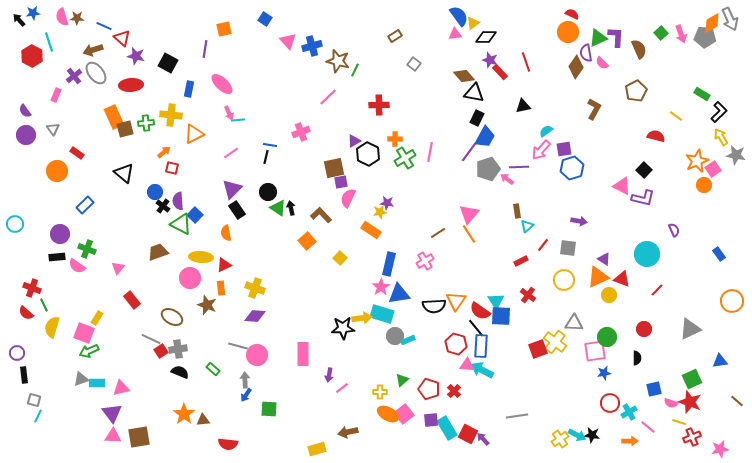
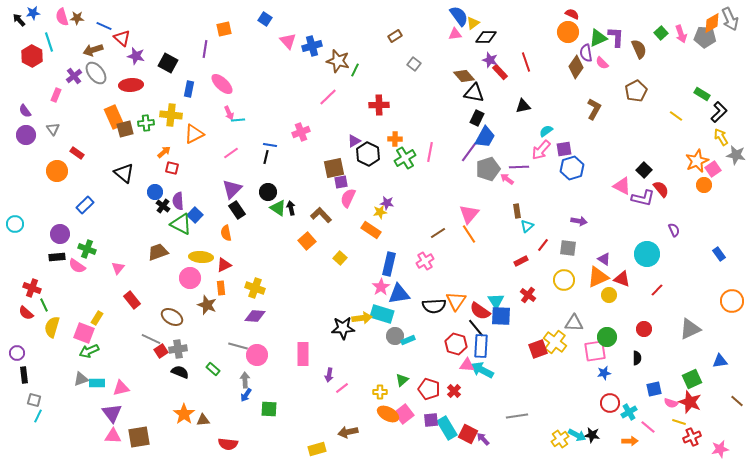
red semicircle at (656, 136): moved 5 px right, 53 px down; rotated 36 degrees clockwise
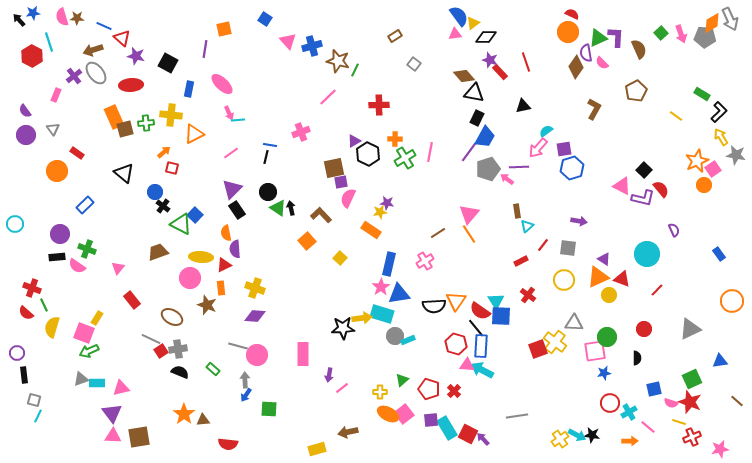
pink arrow at (541, 150): moved 3 px left, 2 px up
purple semicircle at (178, 201): moved 57 px right, 48 px down
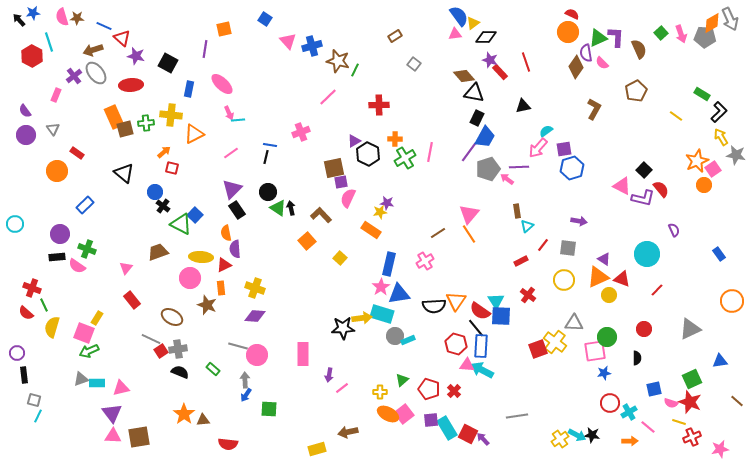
pink triangle at (118, 268): moved 8 px right
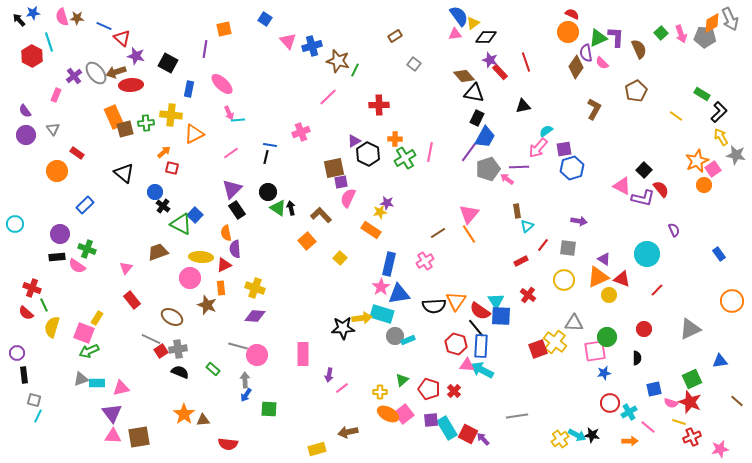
brown arrow at (93, 50): moved 23 px right, 22 px down
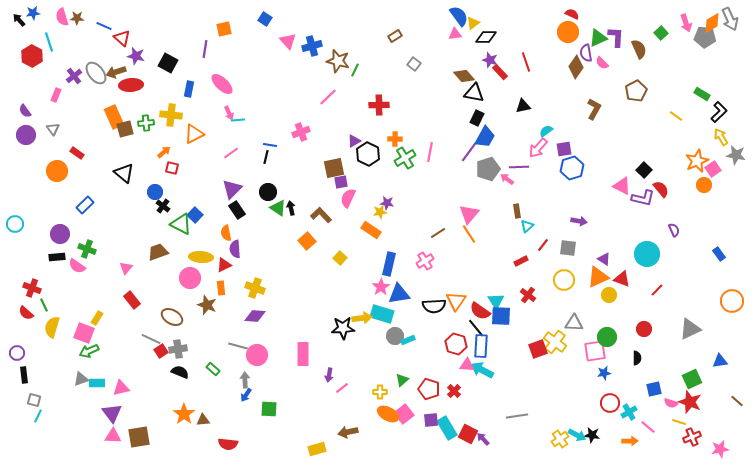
pink arrow at (681, 34): moved 5 px right, 11 px up
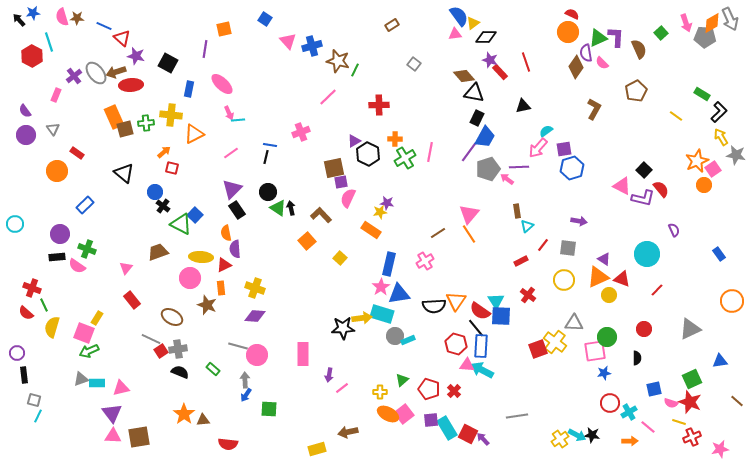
brown rectangle at (395, 36): moved 3 px left, 11 px up
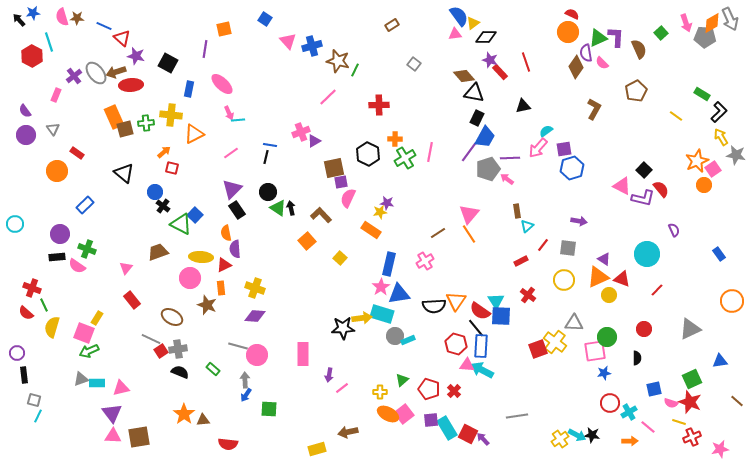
purple triangle at (354, 141): moved 40 px left
purple line at (519, 167): moved 9 px left, 9 px up
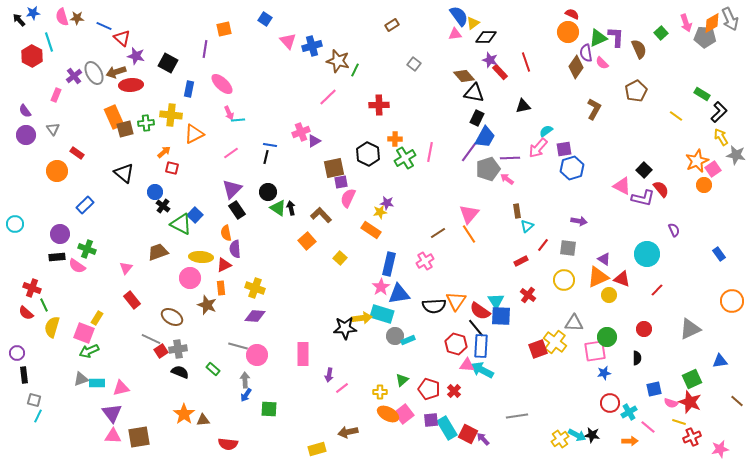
gray ellipse at (96, 73): moved 2 px left; rotated 10 degrees clockwise
black star at (343, 328): moved 2 px right
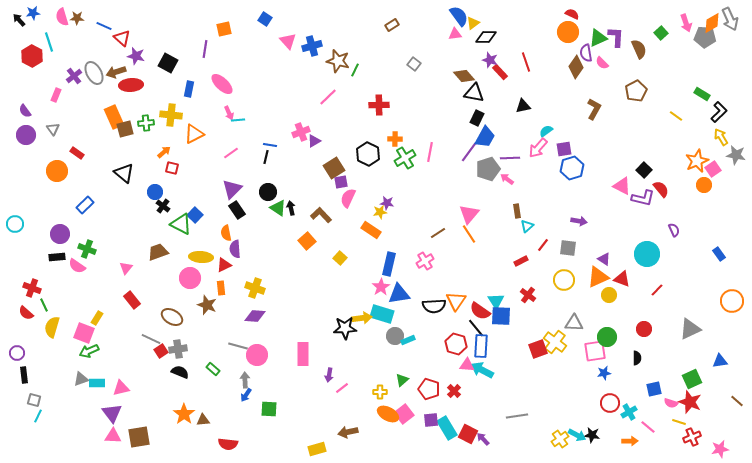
brown square at (334, 168): rotated 20 degrees counterclockwise
